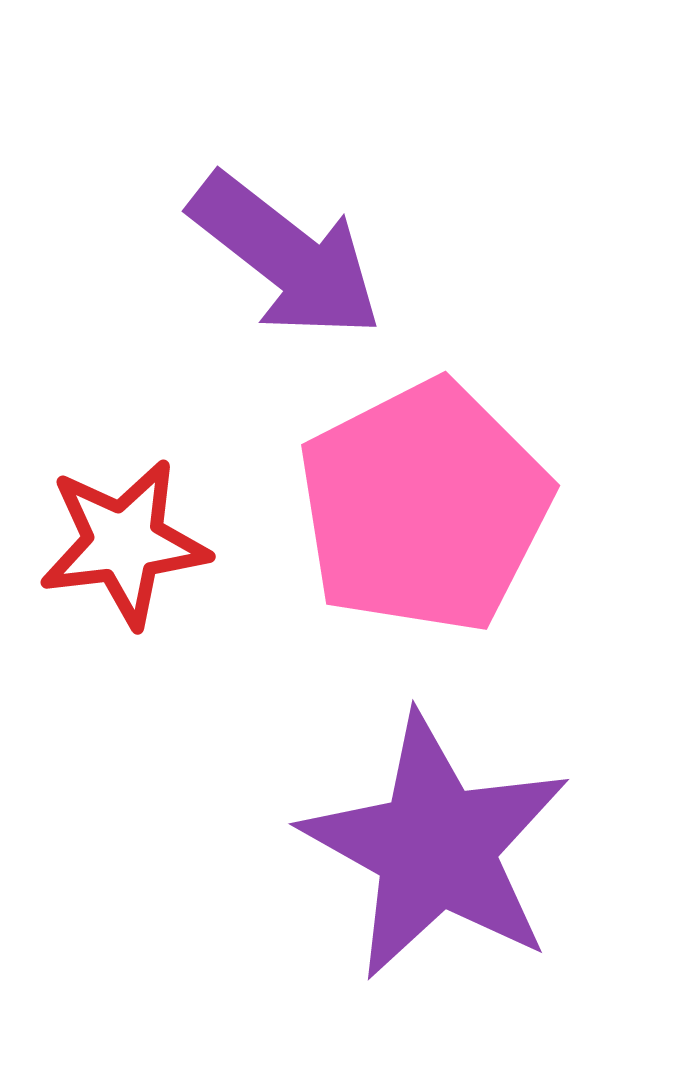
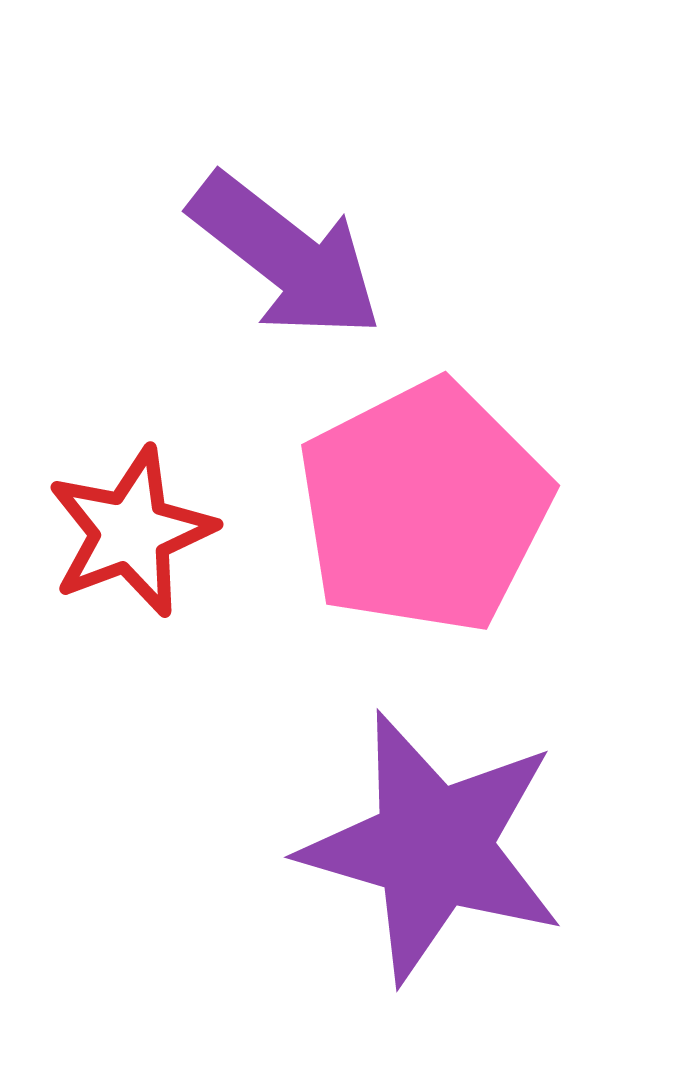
red star: moved 7 px right, 11 px up; rotated 14 degrees counterclockwise
purple star: moved 3 px left; rotated 13 degrees counterclockwise
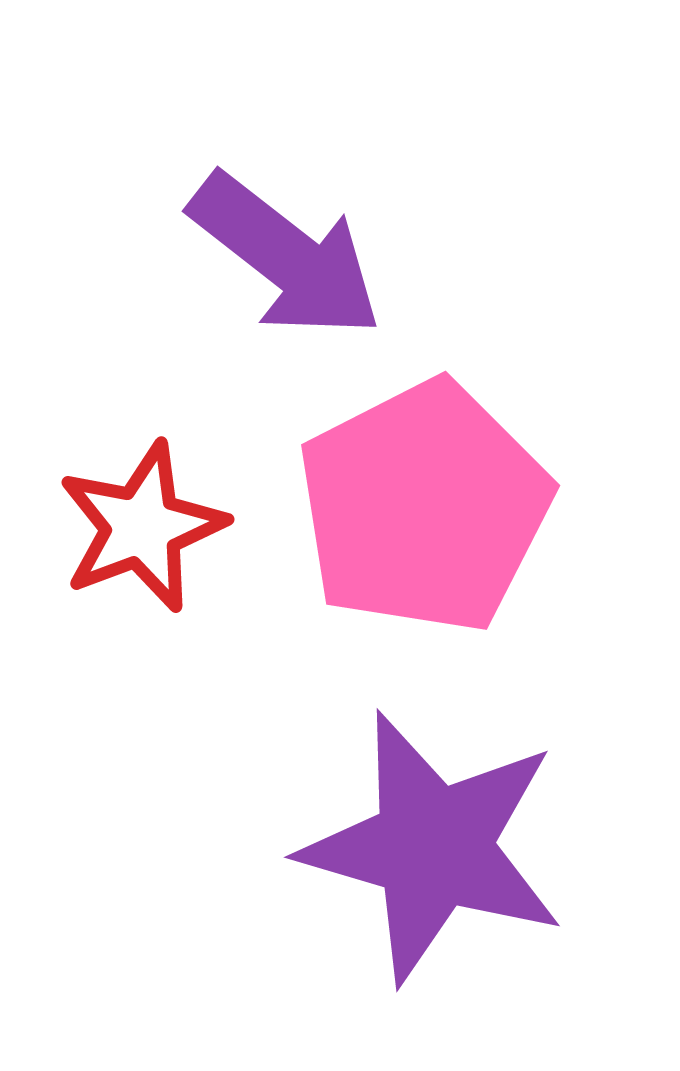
red star: moved 11 px right, 5 px up
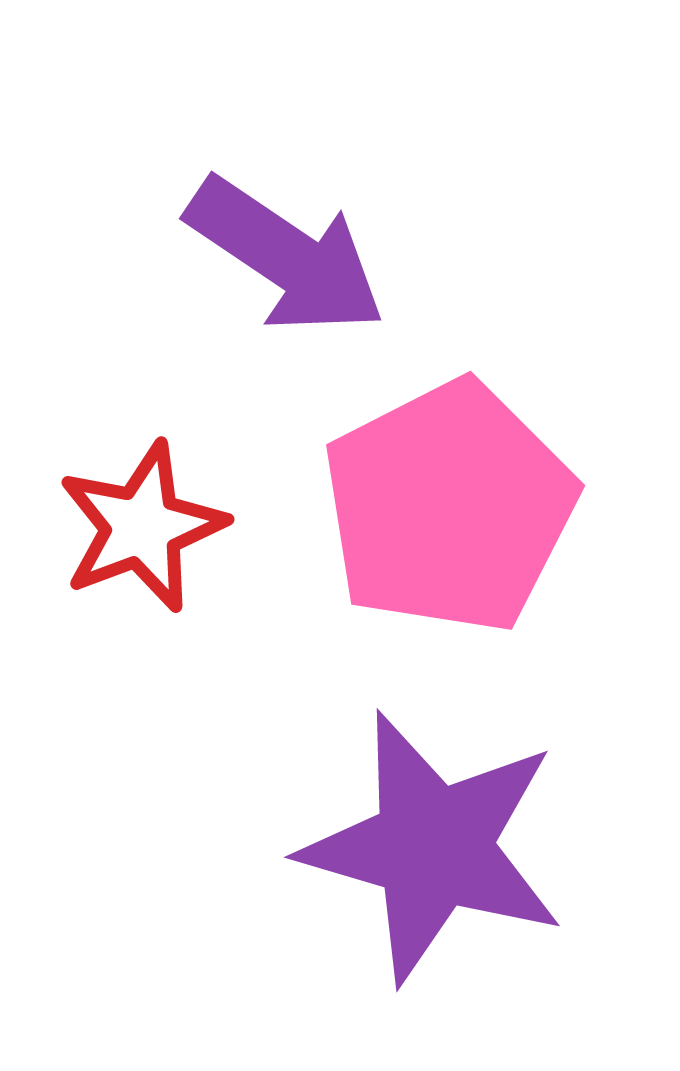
purple arrow: rotated 4 degrees counterclockwise
pink pentagon: moved 25 px right
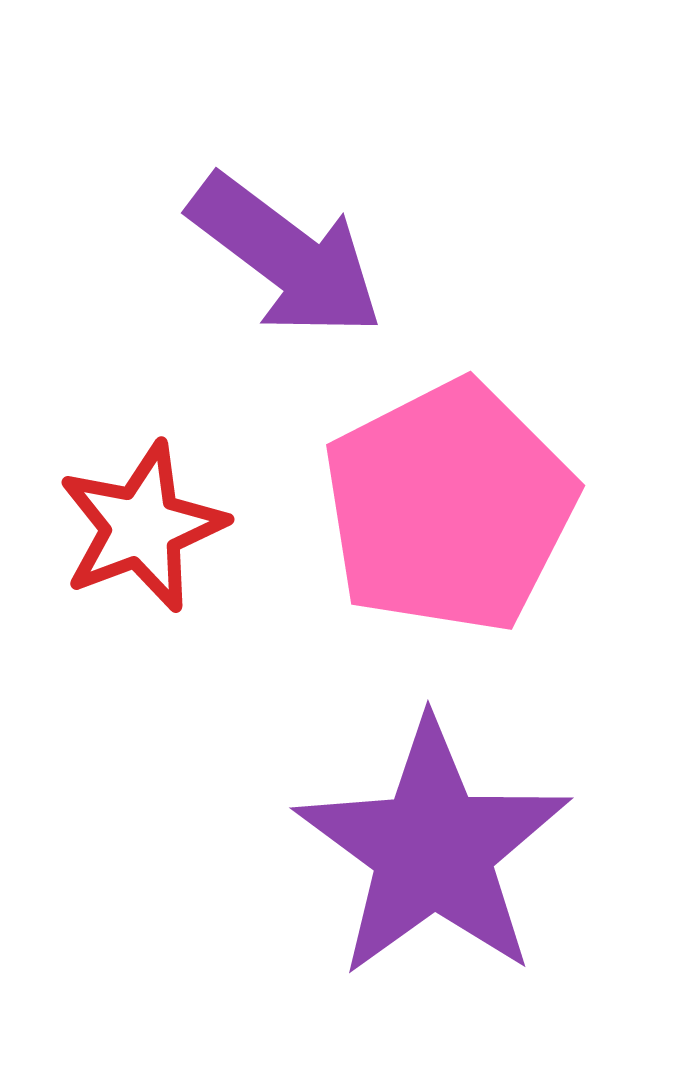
purple arrow: rotated 3 degrees clockwise
purple star: moved 2 px down; rotated 20 degrees clockwise
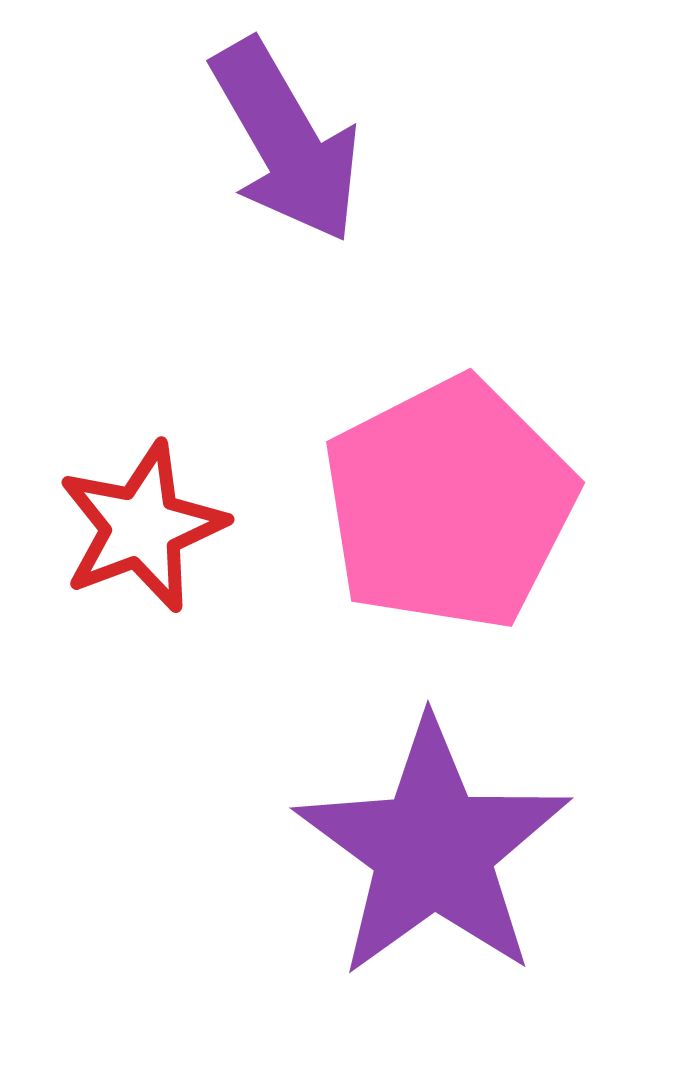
purple arrow: moved 115 px up; rotated 23 degrees clockwise
pink pentagon: moved 3 px up
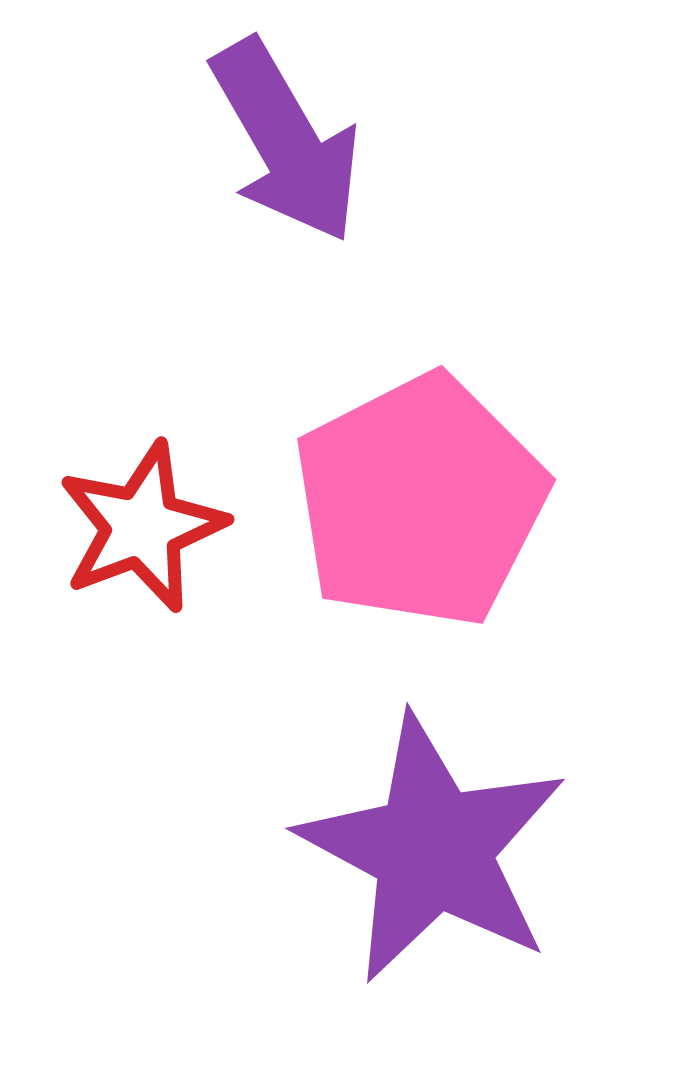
pink pentagon: moved 29 px left, 3 px up
purple star: rotated 8 degrees counterclockwise
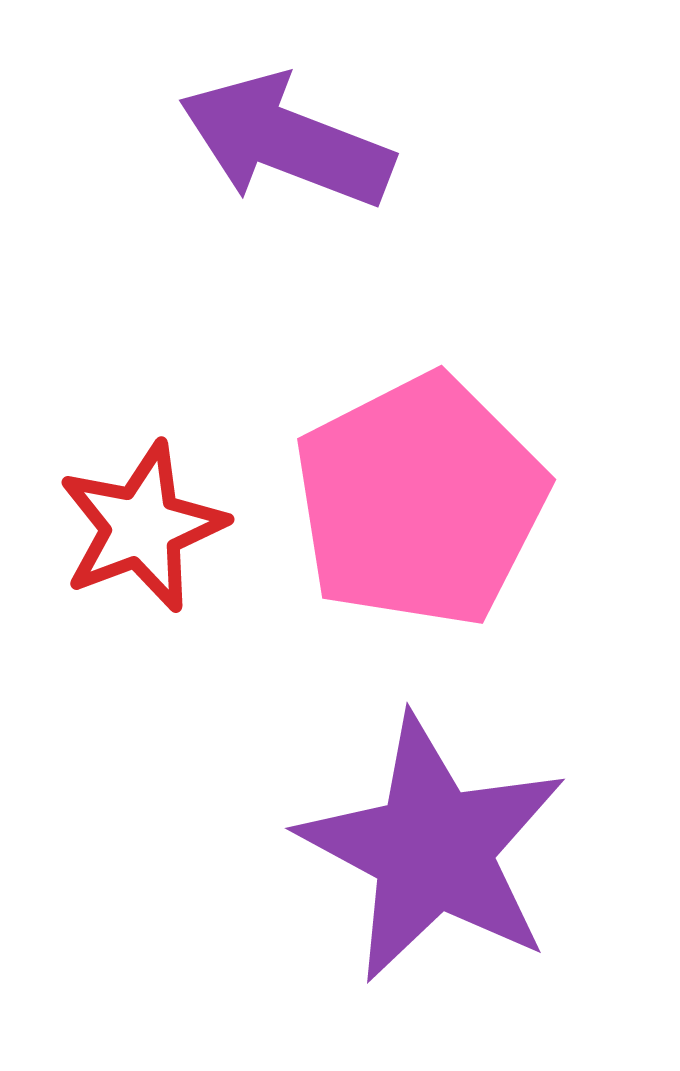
purple arrow: rotated 141 degrees clockwise
